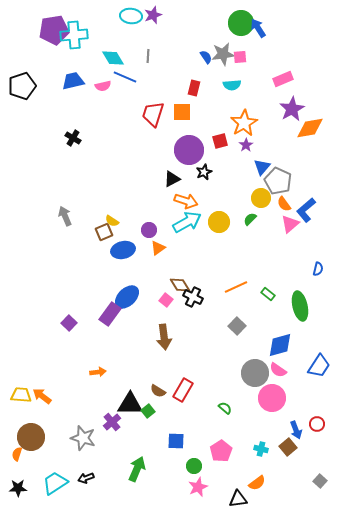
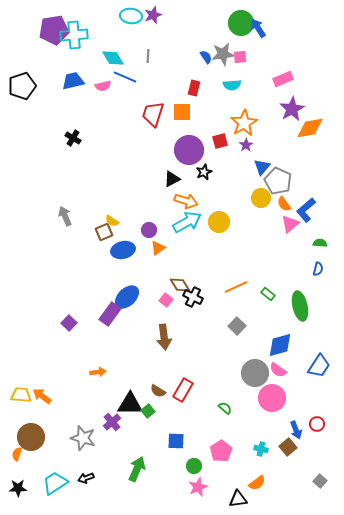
green semicircle at (250, 219): moved 70 px right, 24 px down; rotated 48 degrees clockwise
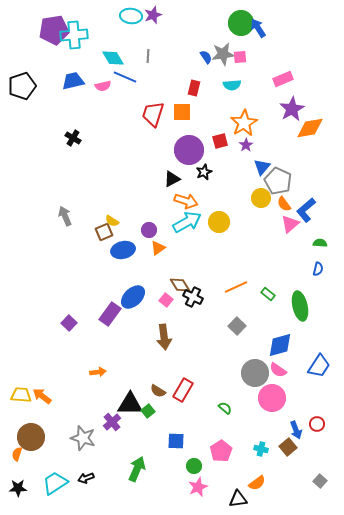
blue ellipse at (127, 297): moved 6 px right
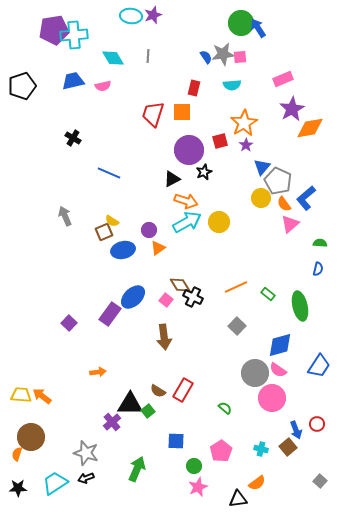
blue line at (125, 77): moved 16 px left, 96 px down
blue L-shape at (306, 210): moved 12 px up
gray star at (83, 438): moved 3 px right, 15 px down
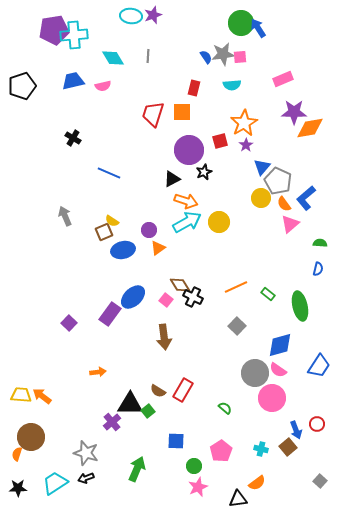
purple star at (292, 109): moved 2 px right, 3 px down; rotated 30 degrees clockwise
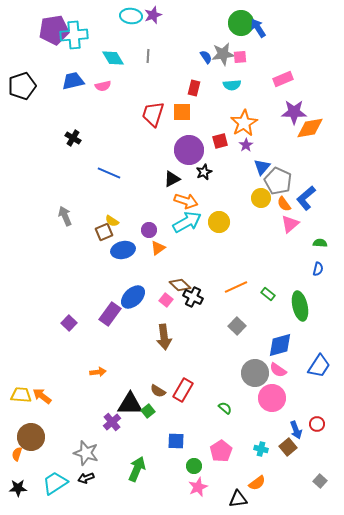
brown diamond at (180, 285): rotated 15 degrees counterclockwise
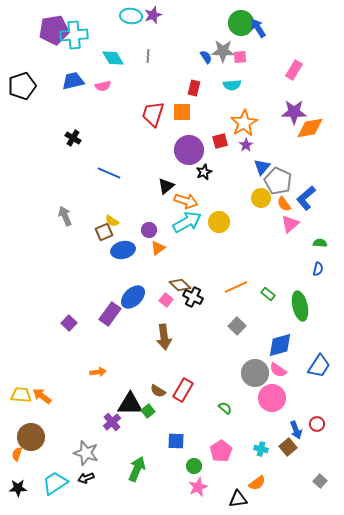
gray star at (223, 54): moved 3 px up; rotated 10 degrees clockwise
pink rectangle at (283, 79): moved 11 px right, 9 px up; rotated 36 degrees counterclockwise
black triangle at (172, 179): moved 6 px left, 7 px down; rotated 12 degrees counterclockwise
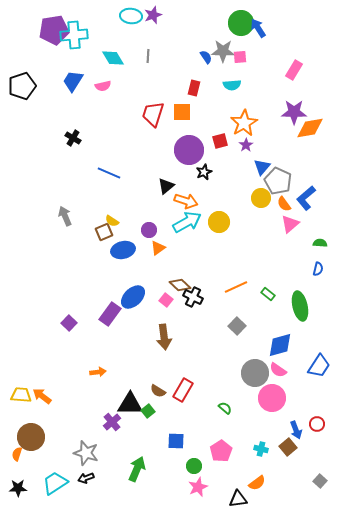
blue trapezoid at (73, 81): rotated 45 degrees counterclockwise
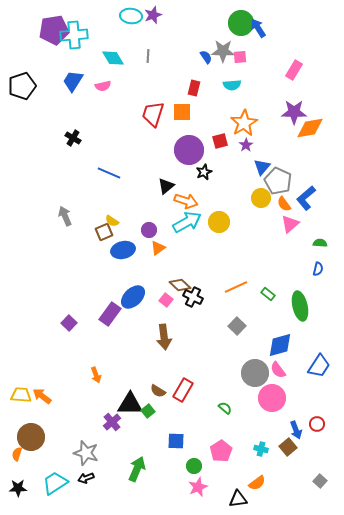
pink semicircle at (278, 370): rotated 18 degrees clockwise
orange arrow at (98, 372): moved 2 px left, 3 px down; rotated 77 degrees clockwise
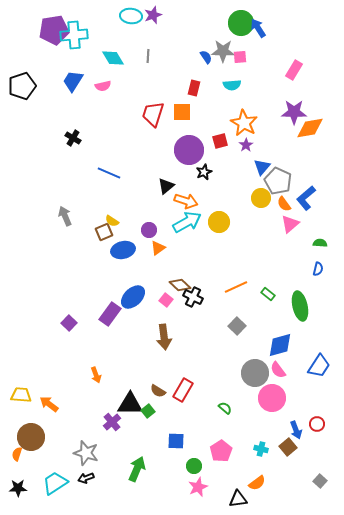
orange star at (244, 123): rotated 12 degrees counterclockwise
orange arrow at (42, 396): moved 7 px right, 8 px down
